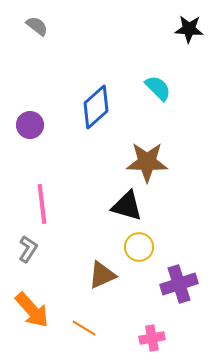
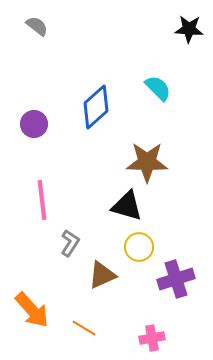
purple circle: moved 4 px right, 1 px up
pink line: moved 4 px up
gray L-shape: moved 42 px right, 6 px up
purple cross: moved 3 px left, 5 px up
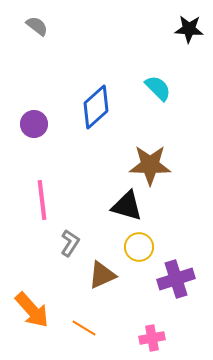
brown star: moved 3 px right, 3 px down
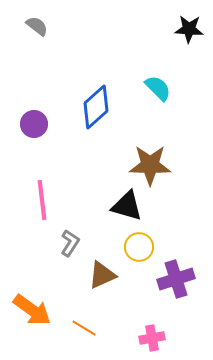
orange arrow: rotated 12 degrees counterclockwise
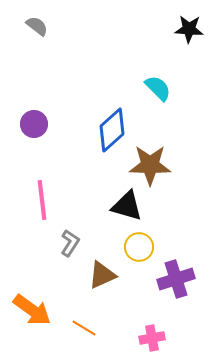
blue diamond: moved 16 px right, 23 px down
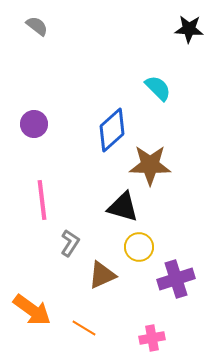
black triangle: moved 4 px left, 1 px down
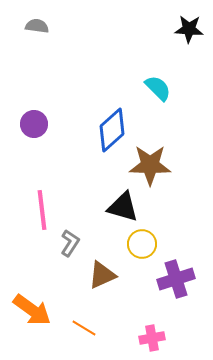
gray semicircle: rotated 30 degrees counterclockwise
pink line: moved 10 px down
yellow circle: moved 3 px right, 3 px up
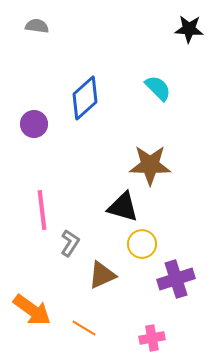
blue diamond: moved 27 px left, 32 px up
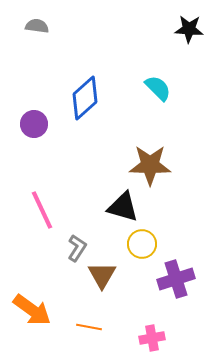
pink line: rotated 18 degrees counterclockwise
gray L-shape: moved 7 px right, 5 px down
brown triangle: rotated 36 degrees counterclockwise
orange line: moved 5 px right, 1 px up; rotated 20 degrees counterclockwise
